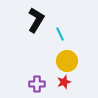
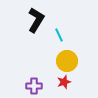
cyan line: moved 1 px left, 1 px down
purple cross: moved 3 px left, 2 px down
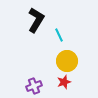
purple cross: rotated 21 degrees counterclockwise
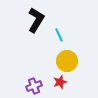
red star: moved 4 px left
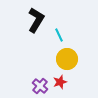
yellow circle: moved 2 px up
purple cross: moved 6 px right; rotated 28 degrees counterclockwise
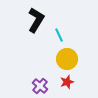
red star: moved 7 px right
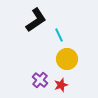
black L-shape: rotated 25 degrees clockwise
red star: moved 6 px left, 3 px down
purple cross: moved 6 px up
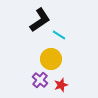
black L-shape: moved 4 px right
cyan line: rotated 32 degrees counterclockwise
yellow circle: moved 16 px left
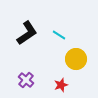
black L-shape: moved 13 px left, 13 px down
yellow circle: moved 25 px right
purple cross: moved 14 px left
